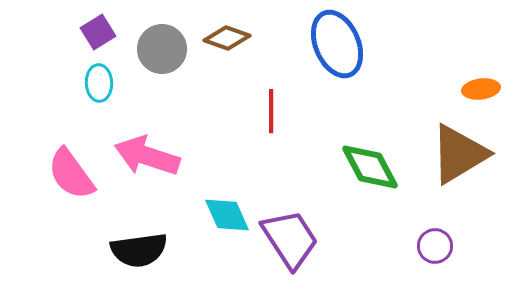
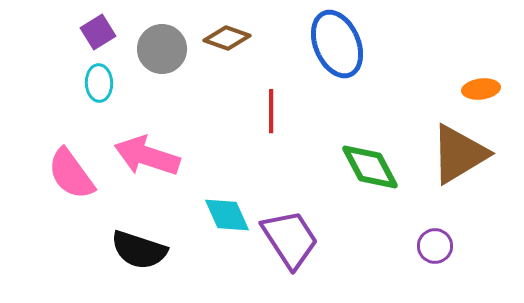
black semicircle: rotated 26 degrees clockwise
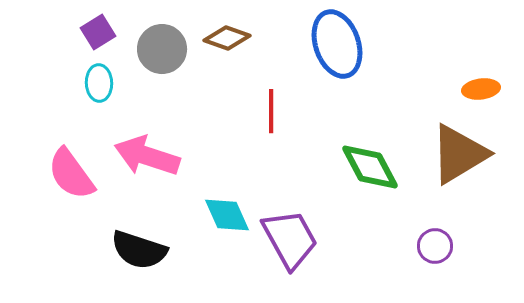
blue ellipse: rotated 4 degrees clockwise
purple trapezoid: rotated 4 degrees clockwise
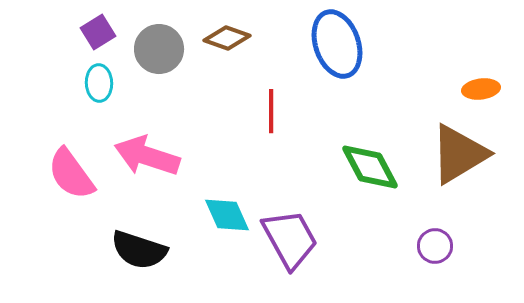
gray circle: moved 3 px left
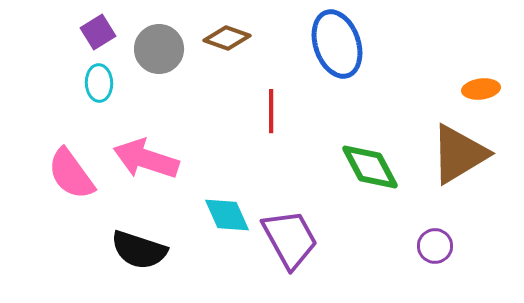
pink arrow: moved 1 px left, 3 px down
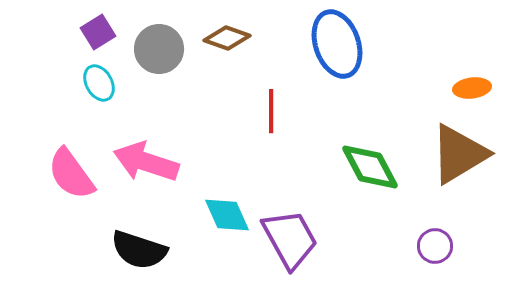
cyan ellipse: rotated 27 degrees counterclockwise
orange ellipse: moved 9 px left, 1 px up
pink arrow: moved 3 px down
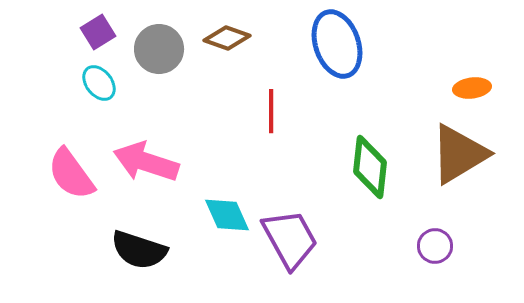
cyan ellipse: rotated 9 degrees counterclockwise
green diamond: rotated 34 degrees clockwise
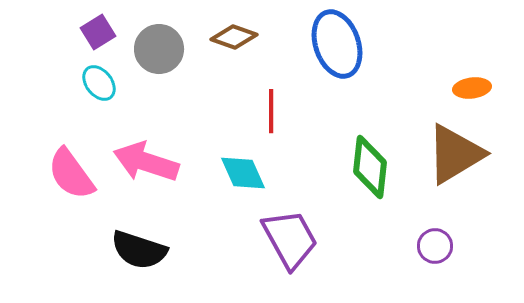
brown diamond: moved 7 px right, 1 px up
brown triangle: moved 4 px left
cyan diamond: moved 16 px right, 42 px up
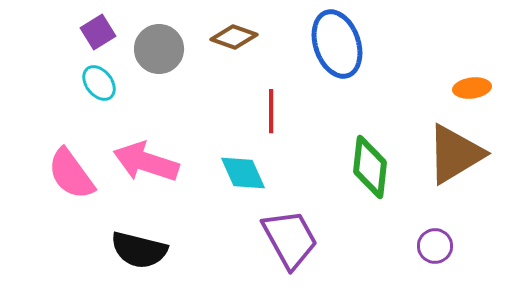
black semicircle: rotated 4 degrees counterclockwise
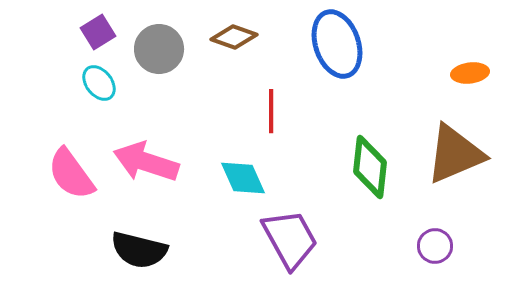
orange ellipse: moved 2 px left, 15 px up
brown triangle: rotated 8 degrees clockwise
cyan diamond: moved 5 px down
